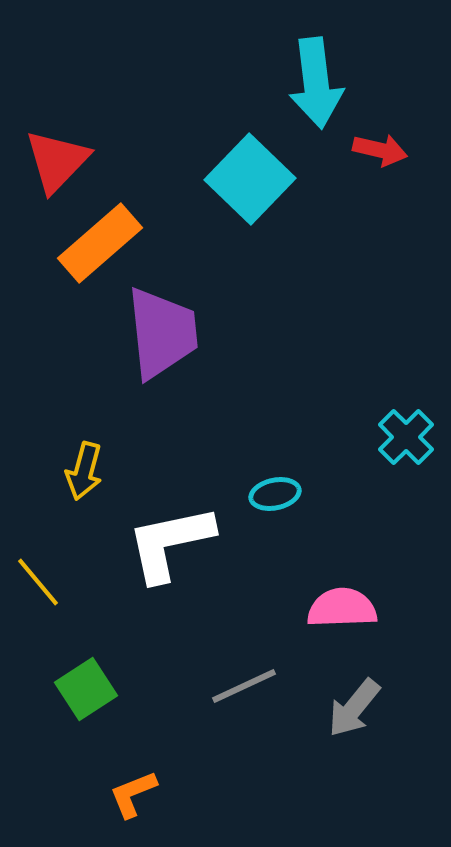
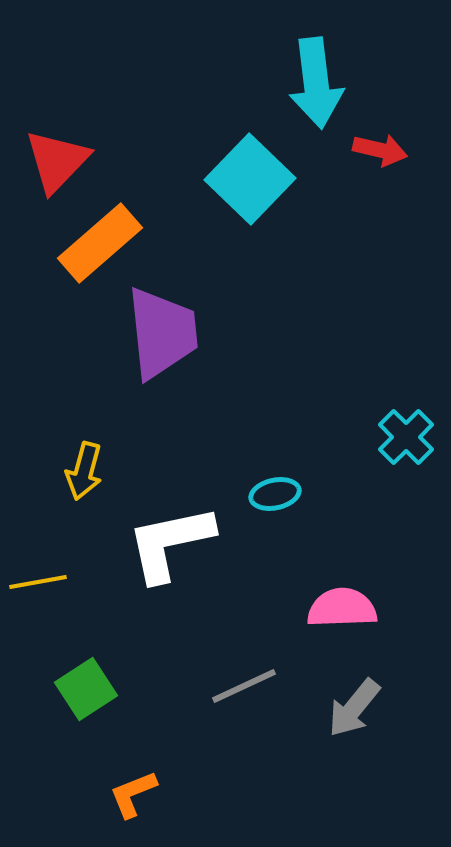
yellow line: rotated 60 degrees counterclockwise
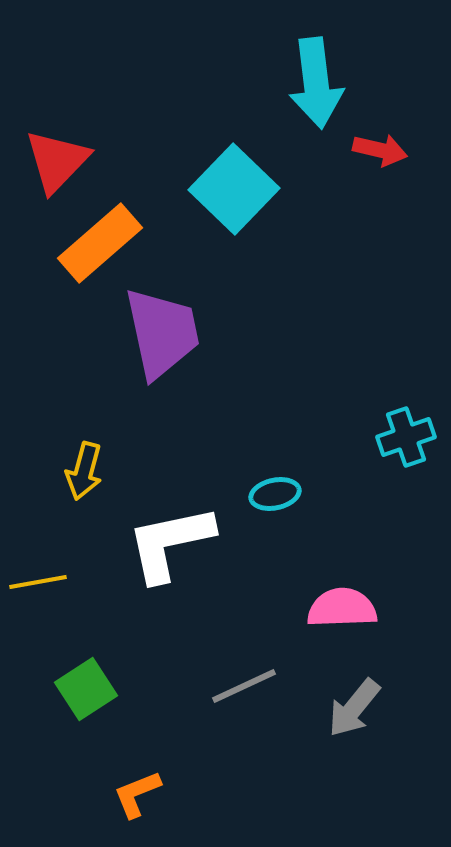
cyan square: moved 16 px left, 10 px down
purple trapezoid: rotated 6 degrees counterclockwise
cyan cross: rotated 26 degrees clockwise
orange L-shape: moved 4 px right
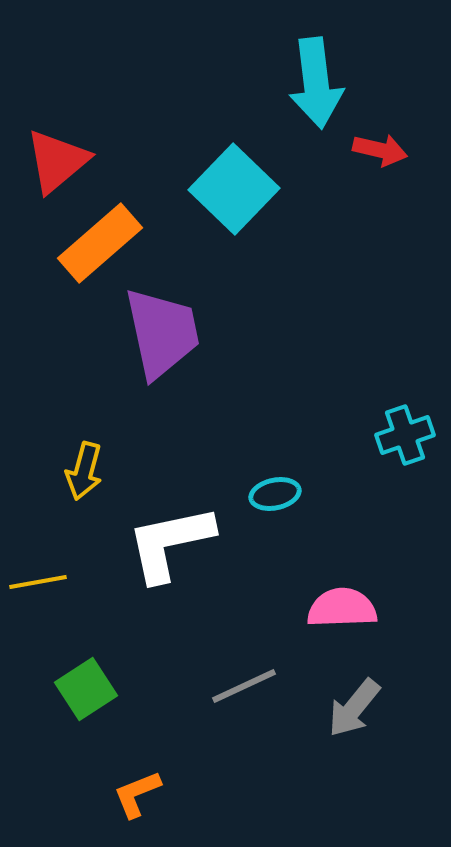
red triangle: rotated 6 degrees clockwise
cyan cross: moved 1 px left, 2 px up
